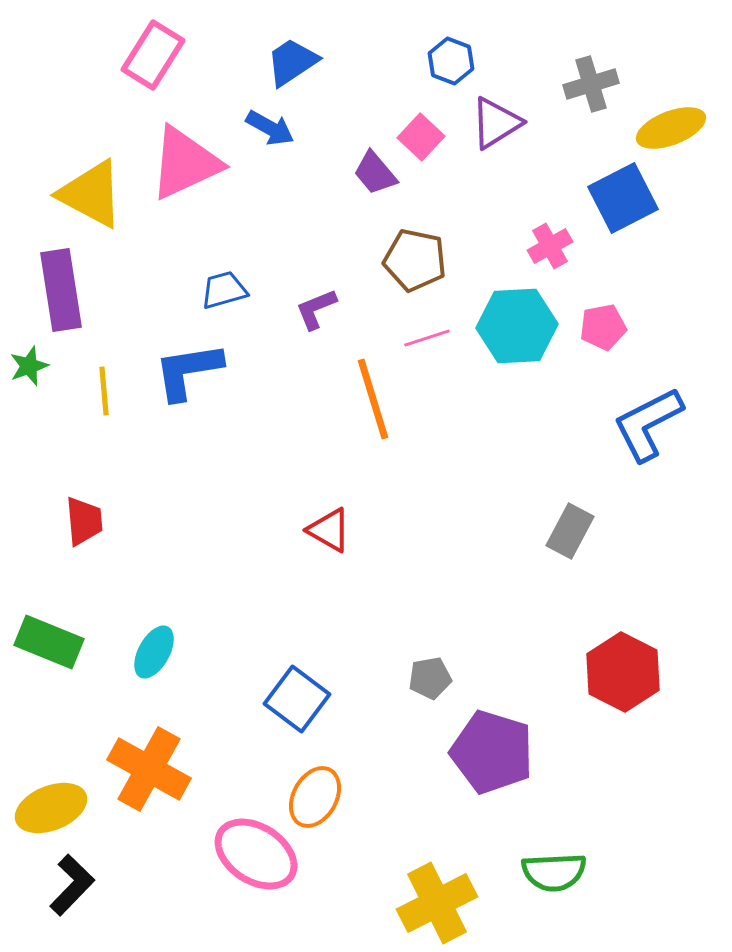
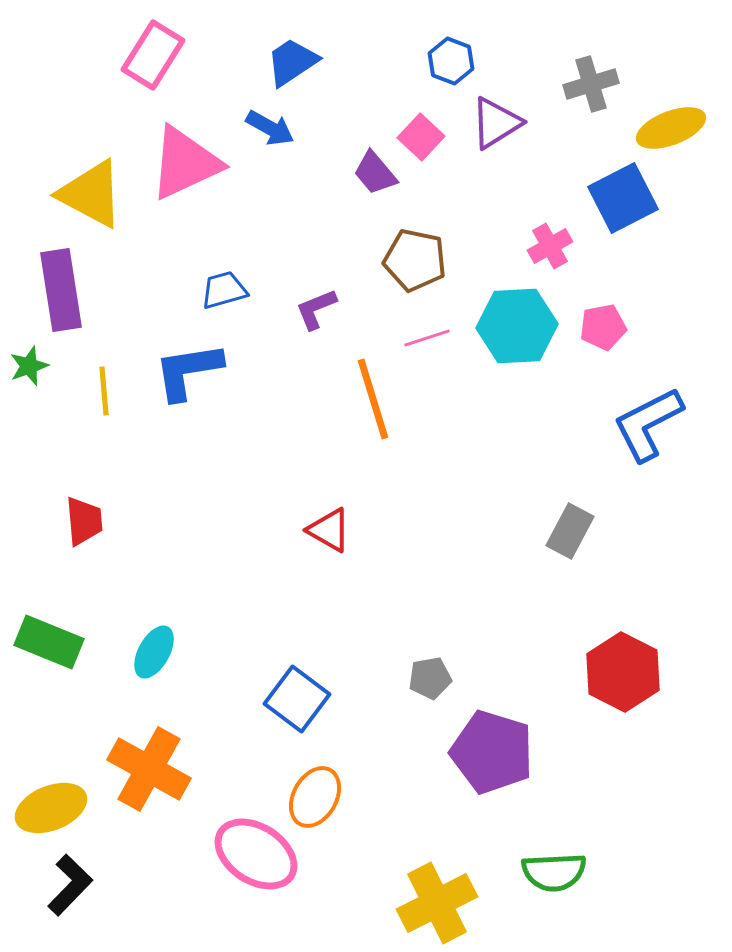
black L-shape at (72, 885): moved 2 px left
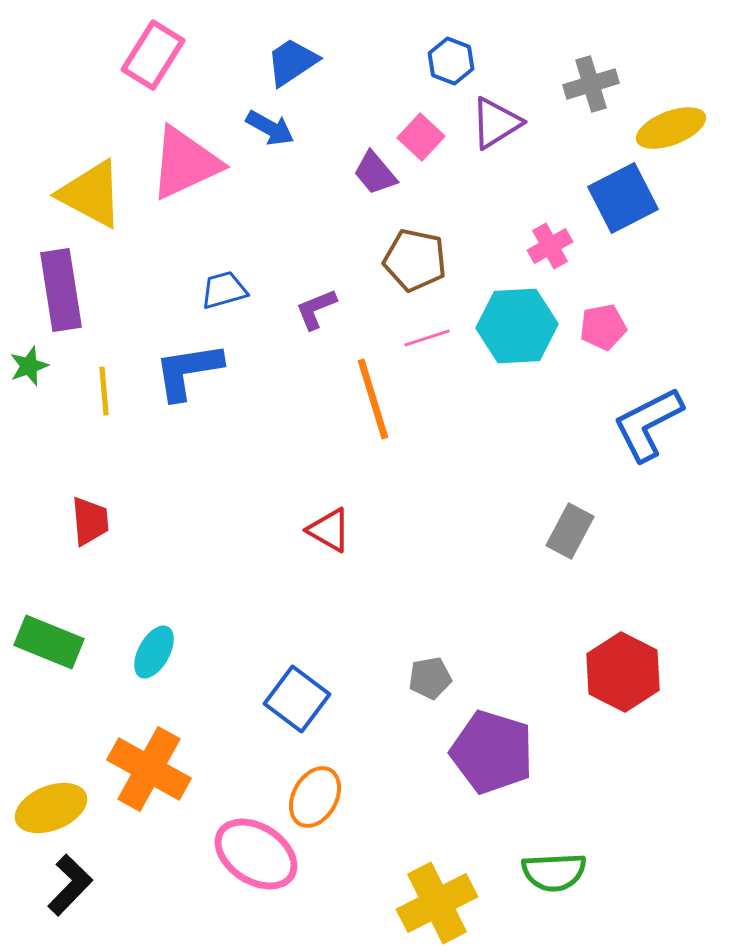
red trapezoid at (84, 521): moved 6 px right
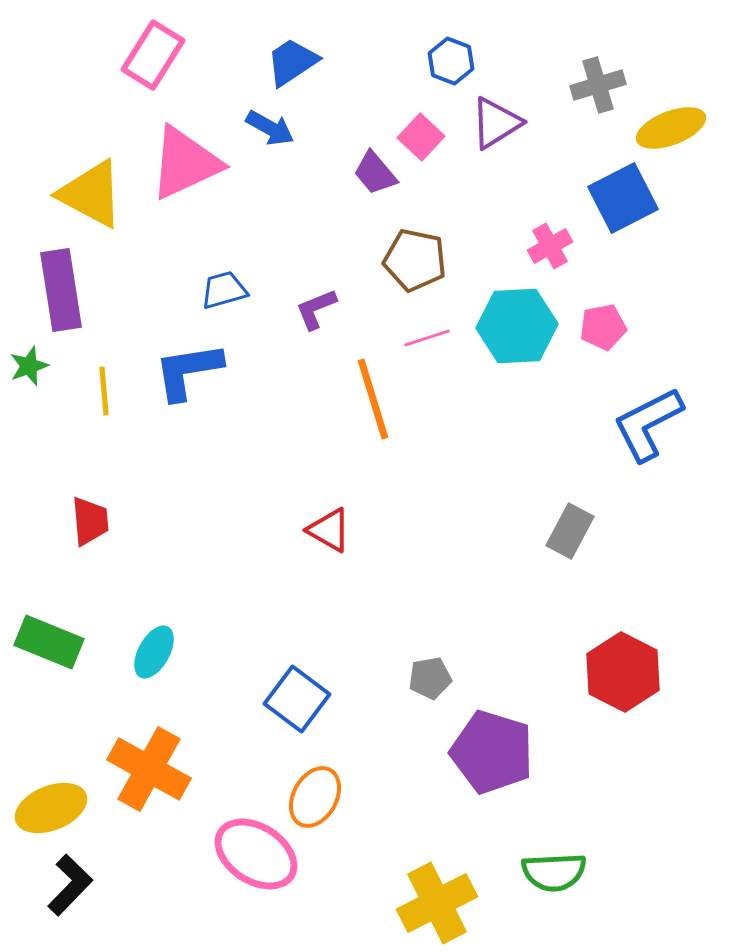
gray cross at (591, 84): moved 7 px right, 1 px down
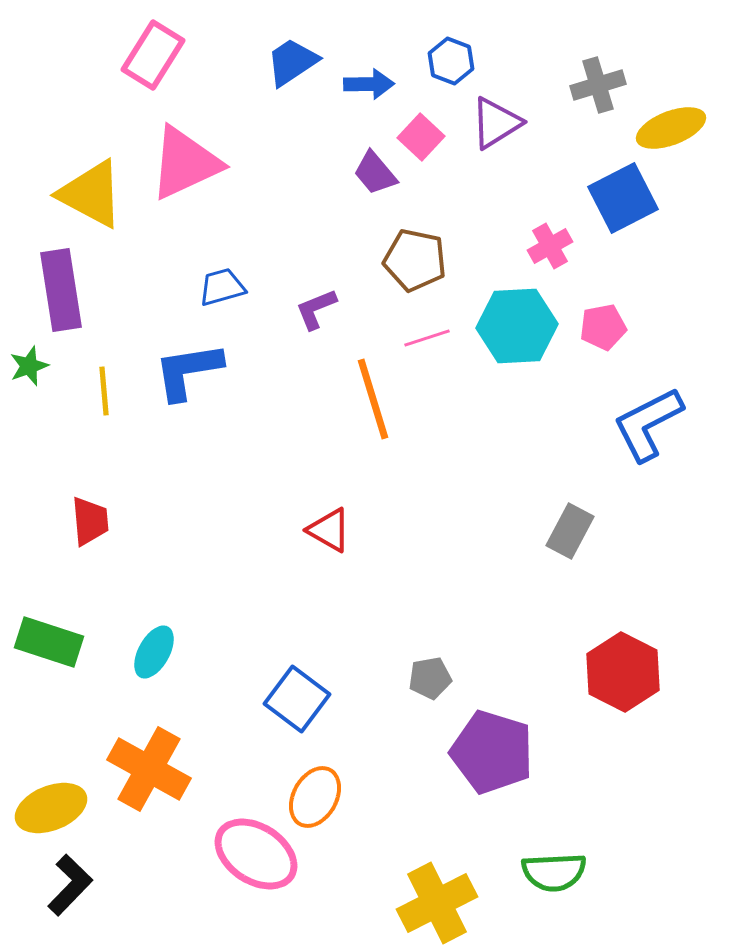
blue arrow at (270, 128): moved 99 px right, 44 px up; rotated 30 degrees counterclockwise
blue trapezoid at (224, 290): moved 2 px left, 3 px up
green rectangle at (49, 642): rotated 4 degrees counterclockwise
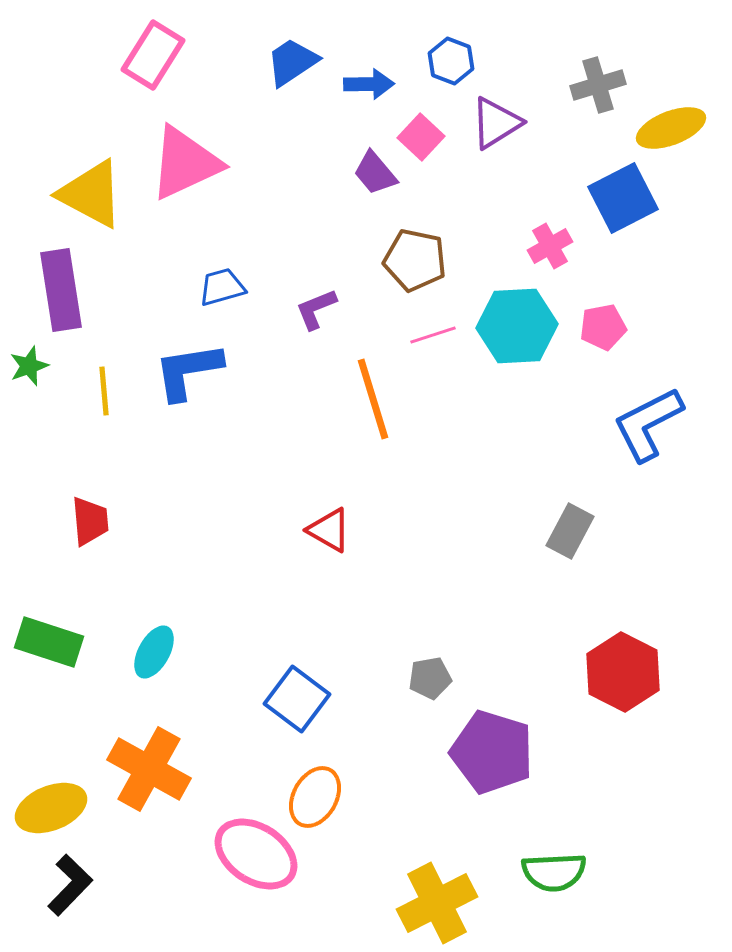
pink line at (427, 338): moved 6 px right, 3 px up
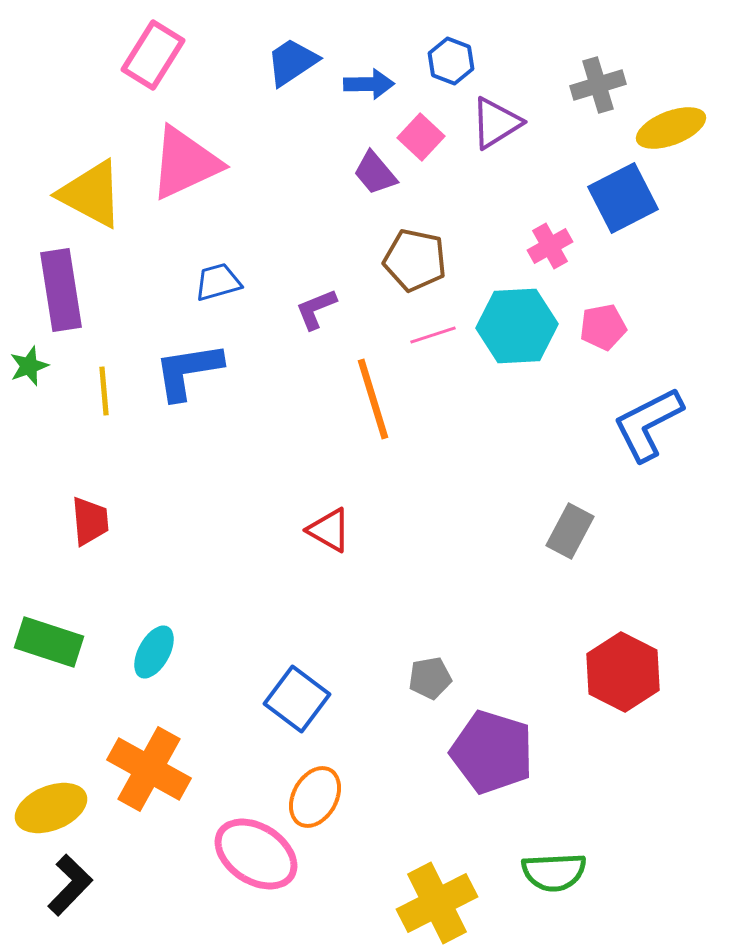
blue trapezoid at (222, 287): moved 4 px left, 5 px up
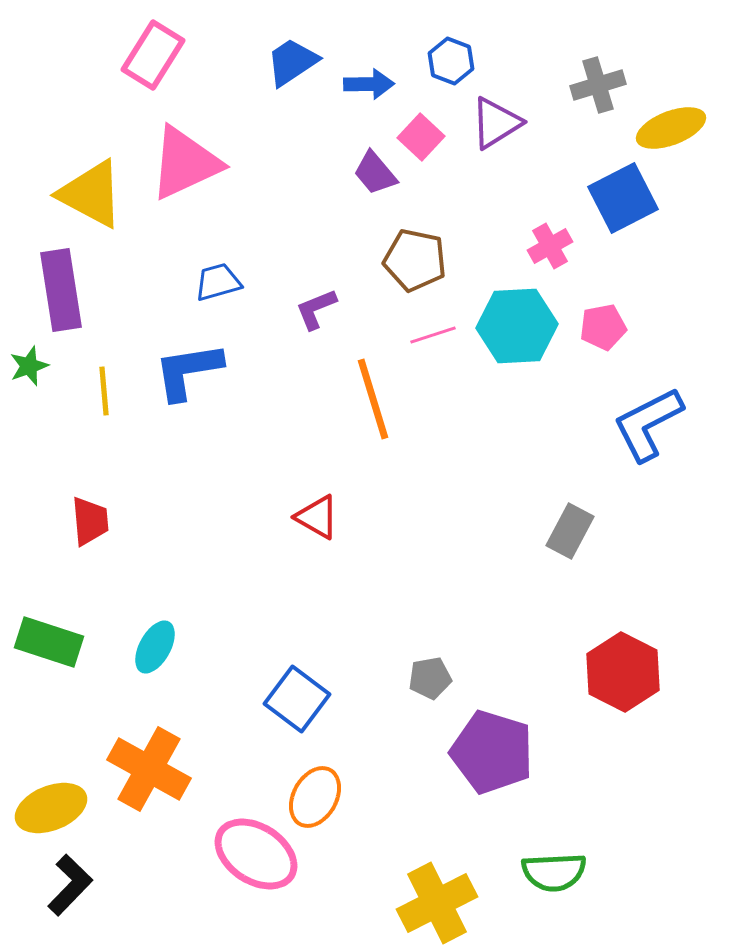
red triangle at (329, 530): moved 12 px left, 13 px up
cyan ellipse at (154, 652): moved 1 px right, 5 px up
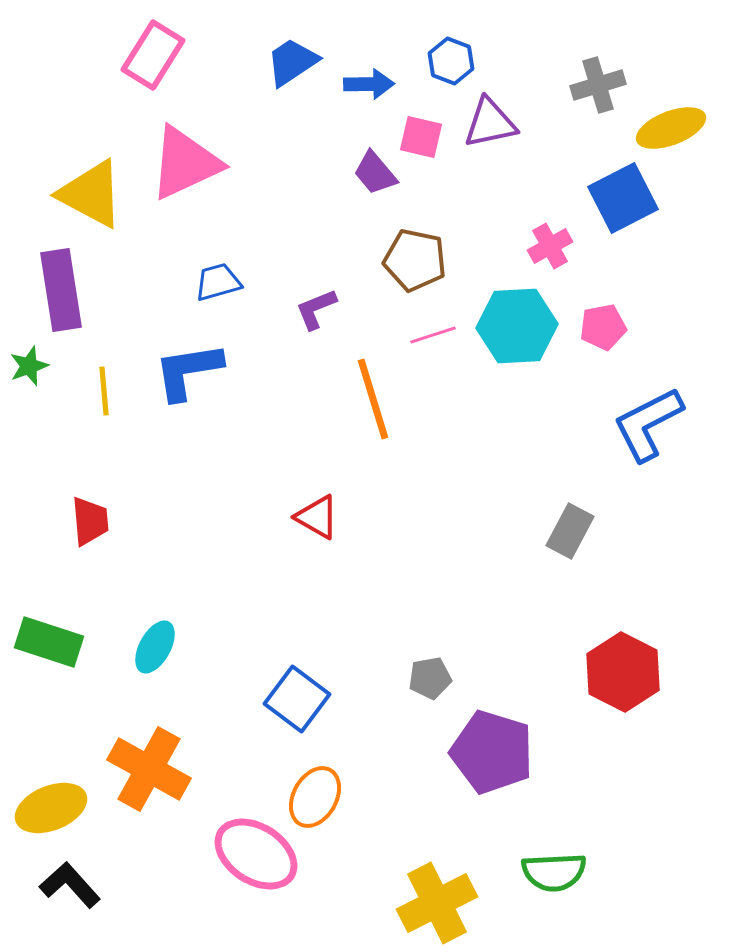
purple triangle at (496, 123): moved 6 px left; rotated 20 degrees clockwise
pink square at (421, 137): rotated 30 degrees counterclockwise
black L-shape at (70, 885): rotated 86 degrees counterclockwise
